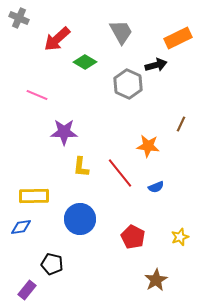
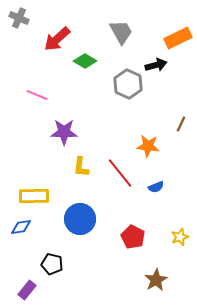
green diamond: moved 1 px up
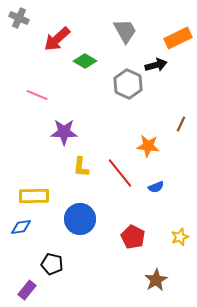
gray trapezoid: moved 4 px right, 1 px up
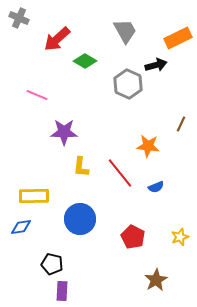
purple rectangle: moved 35 px right, 1 px down; rotated 36 degrees counterclockwise
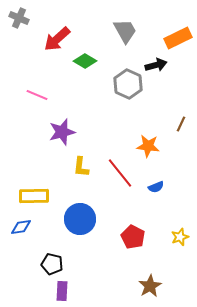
purple star: moved 2 px left; rotated 16 degrees counterclockwise
brown star: moved 6 px left, 6 px down
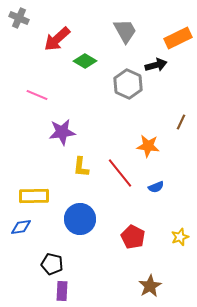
brown line: moved 2 px up
purple star: rotated 8 degrees clockwise
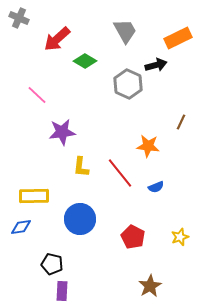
pink line: rotated 20 degrees clockwise
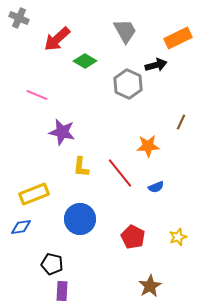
pink line: rotated 20 degrees counterclockwise
purple star: rotated 20 degrees clockwise
orange star: rotated 10 degrees counterclockwise
yellow rectangle: moved 2 px up; rotated 20 degrees counterclockwise
yellow star: moved 2 px left
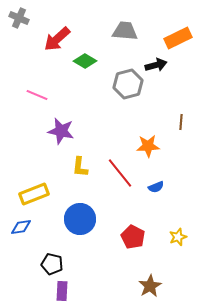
gray trapezoid: rotated 56 degrees counterclockwise
gray hexagon: rotated 20 degrees clockwise
brown line: rotated 21 degrees counterclockwise
purple star: moved 1 px left, 1 px up
yellow L-shape: moved 1 px left
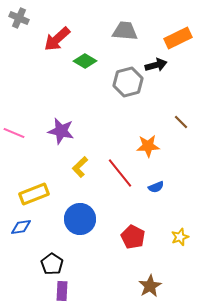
gray hexagon: moved 2 px up
pink line: moved 23 px left, 38 px down
brown line: rotated 49 degrees counterclockwise
yellow L-shape: rotated 40 degrees clockwise
yellow star: moved 2 px right
black pentagon: rotated 20 degrees clockwise
